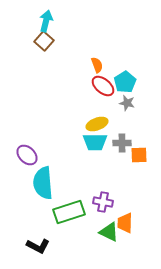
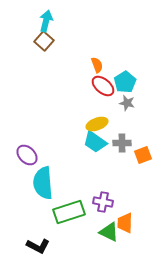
cyan trapezoid: rotated 35 degrees clockwise
orange square: moved 4 px right; rotated 18 degrees counterclockwise
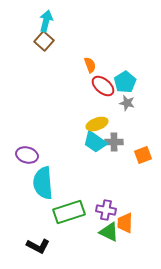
orange semicircle: moved 7 px left
gray cross: moved 8 px left, 1 px up
purple ellipse: rotated 30 degrees counterclockwise
purple cross: moved 3 px right, 8 px down
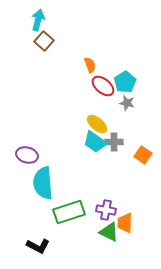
cyan arrow: moved 8 px left, 1 px up
yellow ellipse: rotated 60 degrees clockwise
orange square: rotated 36 degrees counterclockwise
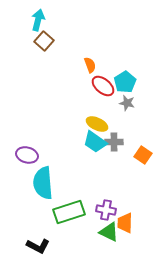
yellow ellipse: rotated 15 degrees counterclockwise
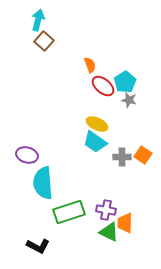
gray star: moved 2 px right, 3 px up
gray cross: moved 8 px right, 15 px down
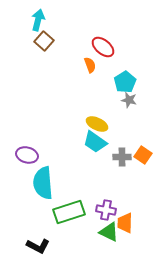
red ellipse: moved 39 px up
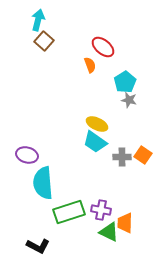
purple cross: moved 5 px left
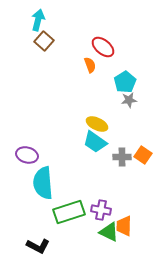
gray star: rotated 21 degrees counterclockwise
orange trapezoid: moved 1 px left, 3 px down
